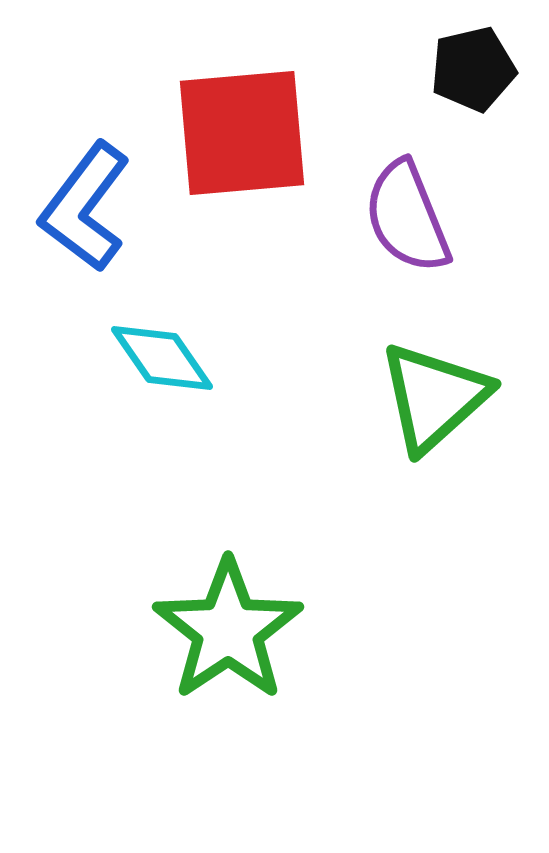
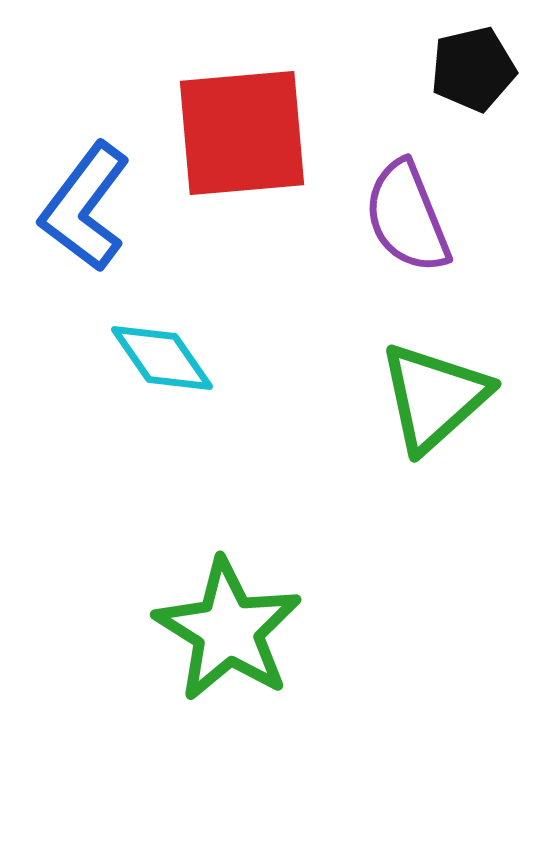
green star: rotated 6 degrees counterclockwise
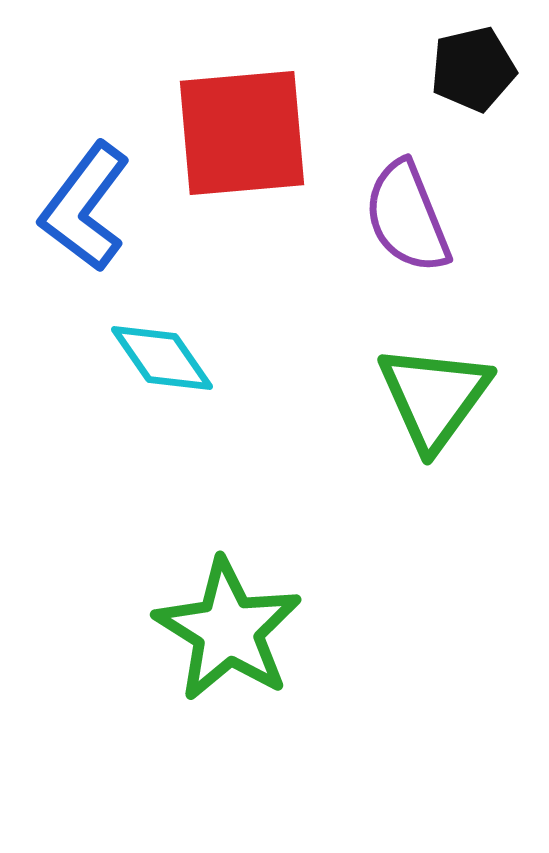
green triangle: rotated 12 degrees counterclockwise
